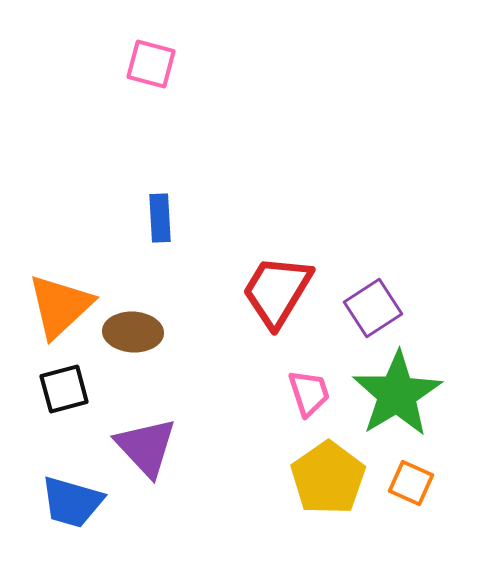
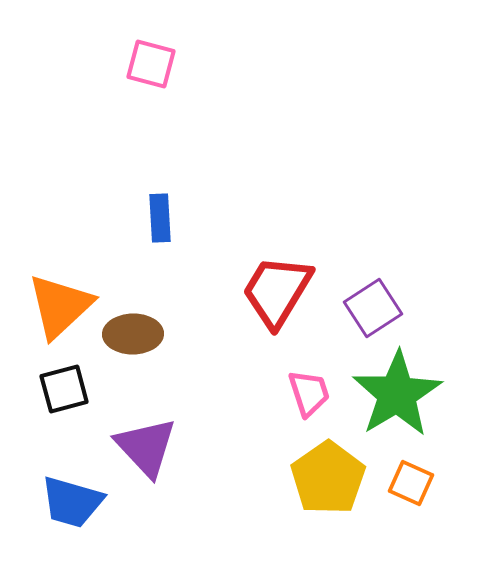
brown ellipse: moved 2 px down; rotated 4 degrees counterclockwise
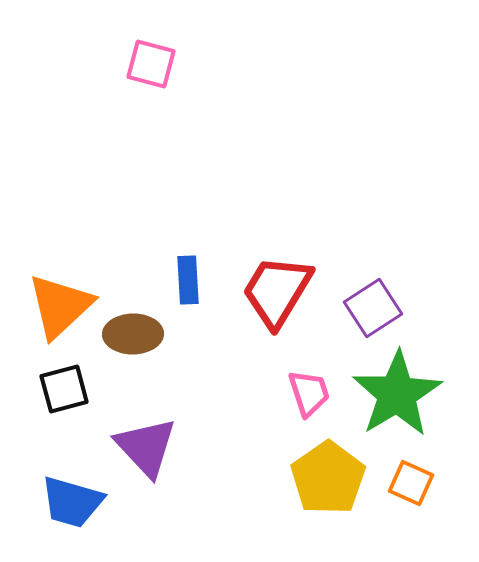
blue rectangle: moved 28 px right, 62 px down
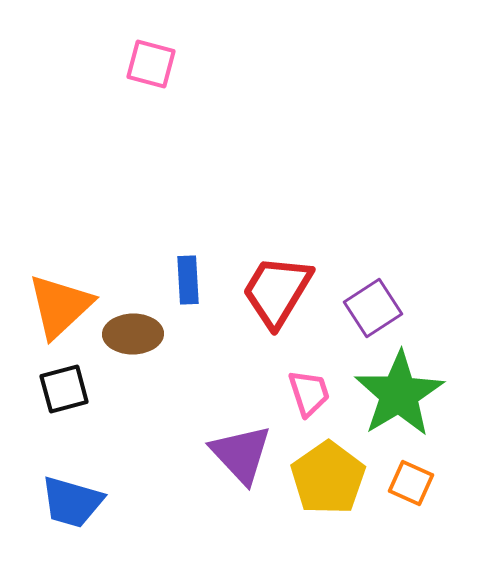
green star: moved 2 px right
purple triangle: moved 95 px right, 7 px down
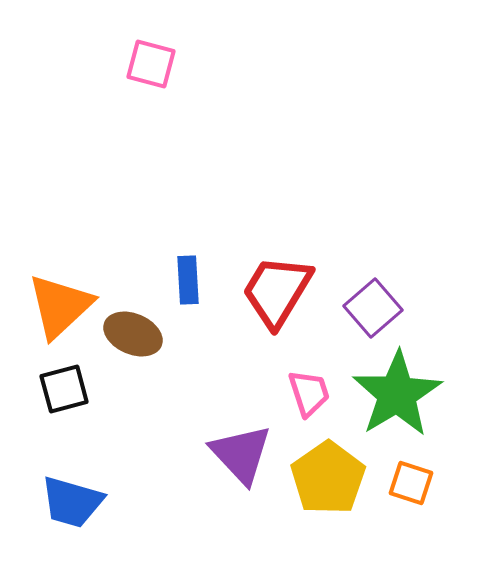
purple square: rotated 8 degrees counterclockwise
brown ellipse: rotated 24 degrees clockwise
green star: moved 2 px left
orange square: rotated 6 degrees counterclockwise
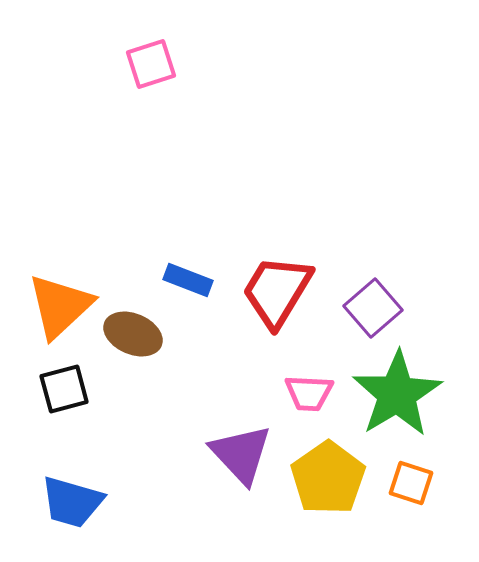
pink square: rotated 33 degrees counterclockwise
blue rectangle: rotated 66 degrees counterclockwise
pink trapezoid: rotated 111 degrees clockwise
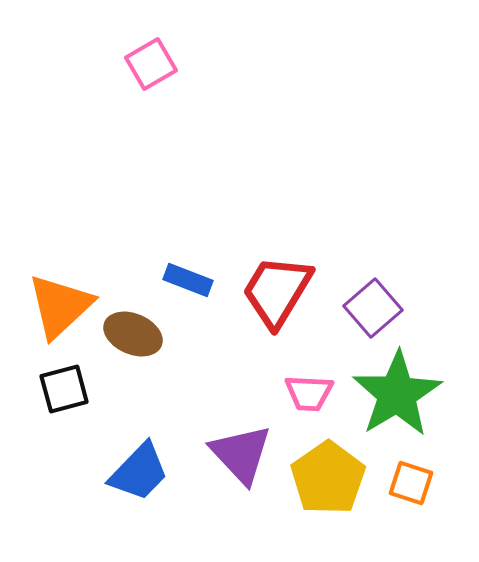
pink square: rotated 12 degrees counterclockwise
blue trapezoid: moved 67 px right, 30 px up; rotated 62 degrees counterclockwise
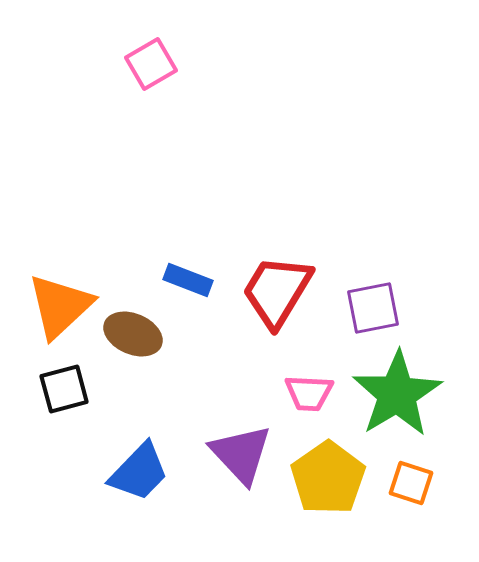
purple square: rotated 30 degrees clockwise
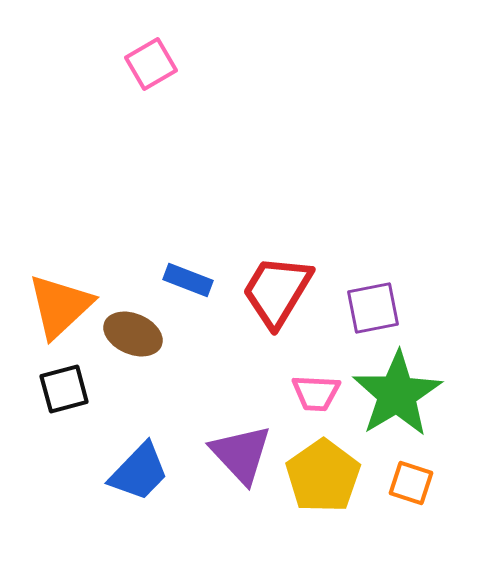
pink trapezoid: moved 7 px right
yellow pentagon: moved 5 px left, 2 px up
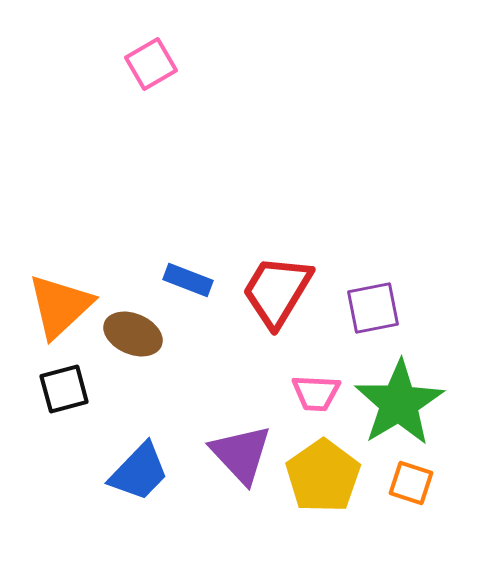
green star: moved 2 px right, 9 px down
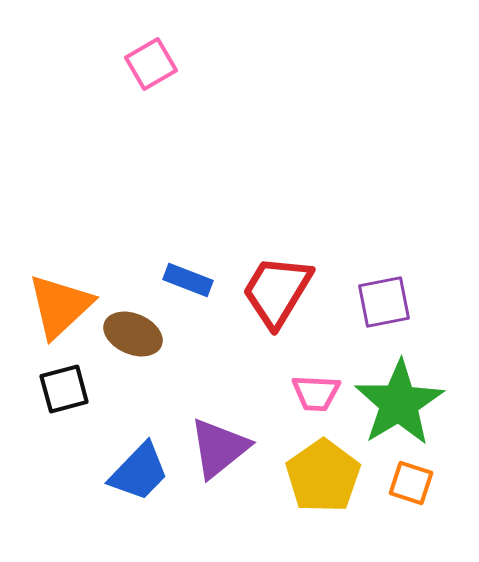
purple square: moved 11 px right, 6 px up
purple triangle: moved 22 px left, 6 px up; rotated 34 degrees clockwise
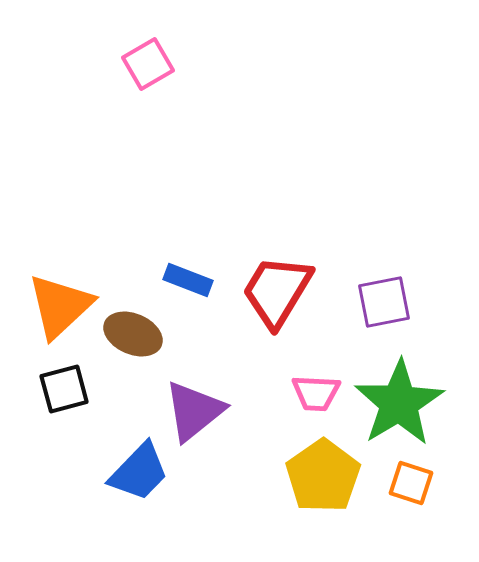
pink square: moved 3 px left
purple triangle: moved 25 px left, 37 px up
